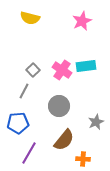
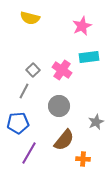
pink star: moved 5 px down
cyan rectangle: moved 3 px right, 9 px up
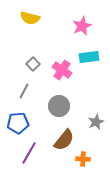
gray square: moved 6 px up
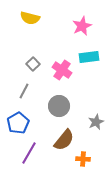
blue pentagon: rotated 25 degrees counterclockwise
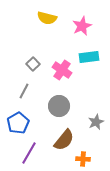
yellow semicircle: moved 17 px right
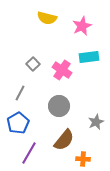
gray line: moved 4 px left, 2 px down
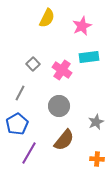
yellow semicircle: rotated 78 degrees counterclockwise
blue pentagon: moved 1 px left, 1 px down
orange cross: moved 14 px right
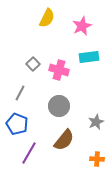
pink cross: moved 3 px left; rotated 18 degrees counterclockwise
blue pentagon: rotated 20 degrees counterclockwise
